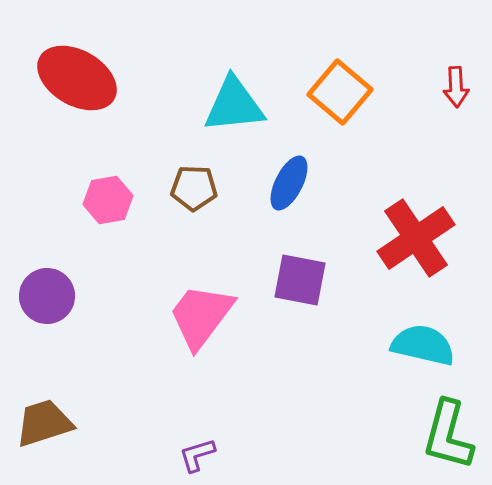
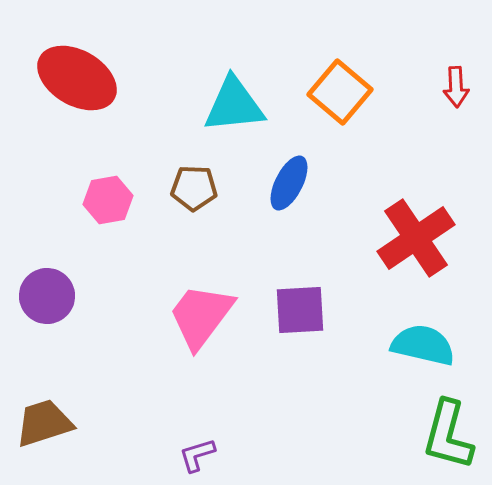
purple square: moved 30 px down; rotated 14 degrees counterclockwise
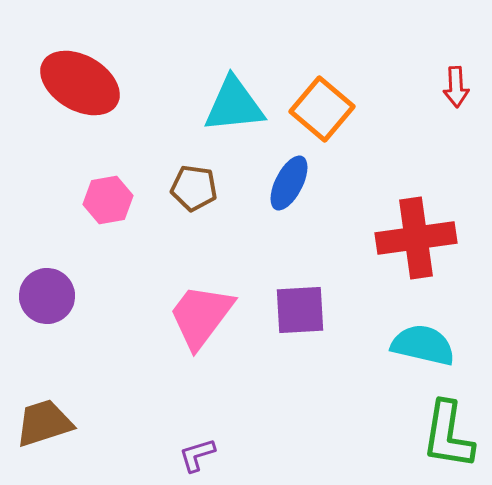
red ellipse: moved 3 px right, 5 px down
orange square: moved 18 px left, 17 px down
brown pentagon: rotated 6 degrees clockwise
red cross: rotated 26 degrees clockwise
green L-shape: rotated 6 degrees counterclockwise
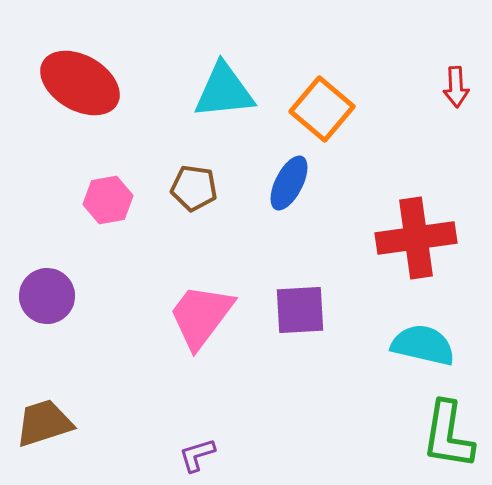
cyan triangle: moved 10 px left, 14 px up
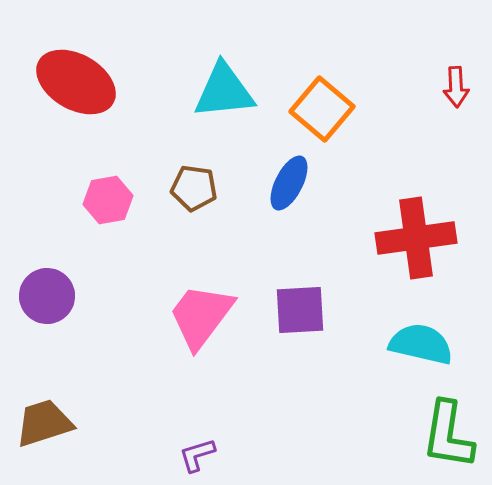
red ellipse: moved 4 px left, 1 px up
cyan semicircle: moved 2 px left, 1 px up
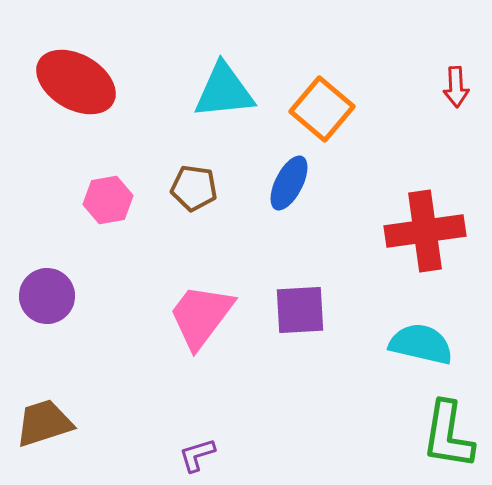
red cross: moved 9 px right, 7 px up
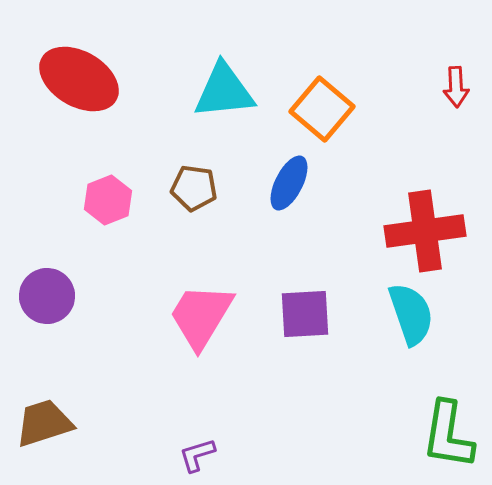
red ellipse: moved 3 px right, 3 px up
pink hexagon: rotated 12 degrees counterclockwise
purple square: moved 5 px right, 4 px down
pink trapezoid: rotated 6 degrees counterclockwise
cyan semicircle: moved 10 px left, 30 px up; rotated 58 degrees clockwise
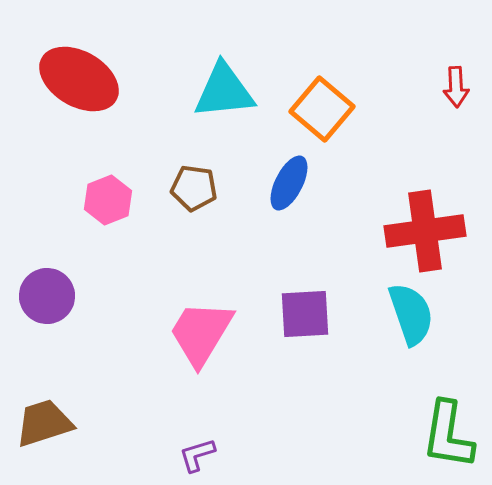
pink trapezoid: moved 17 px down
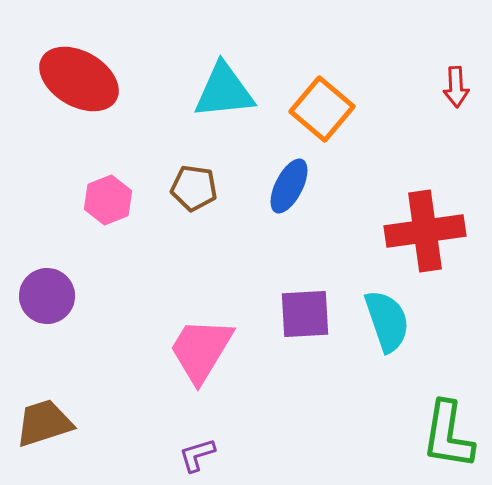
blue ellipse: moved 3 px down
cyan semicircle: moved 24 px left, 7 px down
pink trapezoid: moved 17 px down
